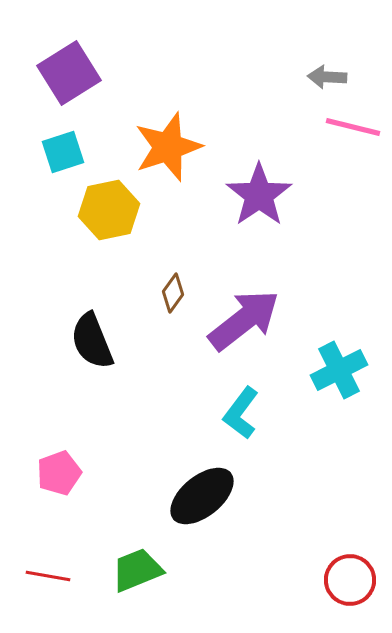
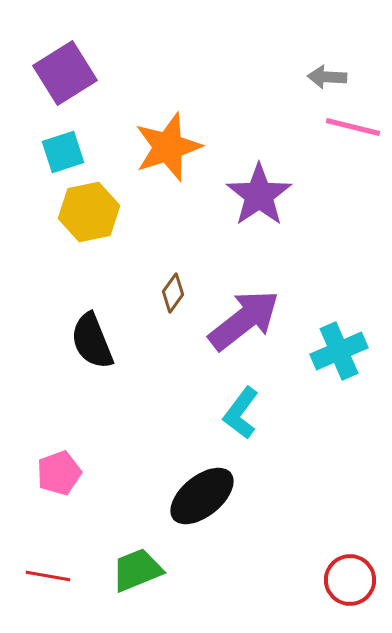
purple square: moved 4 px left
yellow hexagon: moved 20 px left, 2 px down
cyan cross: moved 19 px up; rotated 4 degrees clockwise
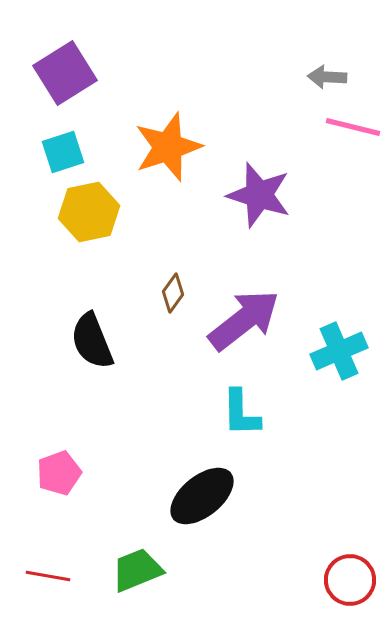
purple star: rotated 20 degrees counterclockwise
cyan L-shape: rotated 38 degrees counterclockwise
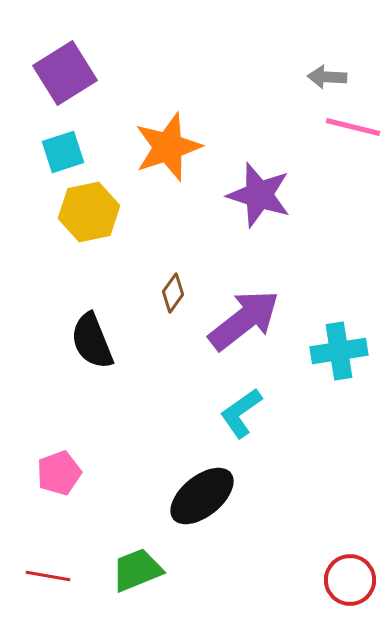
cyan cross: rotated 14 degrees clockwise
cyan L-shape: rotated 56 degrees clockwise
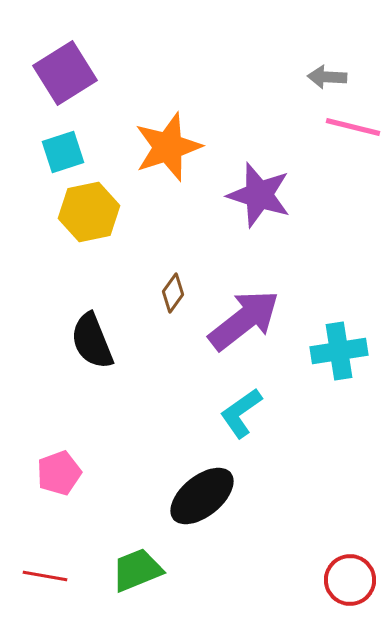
red line: moved 3 px left
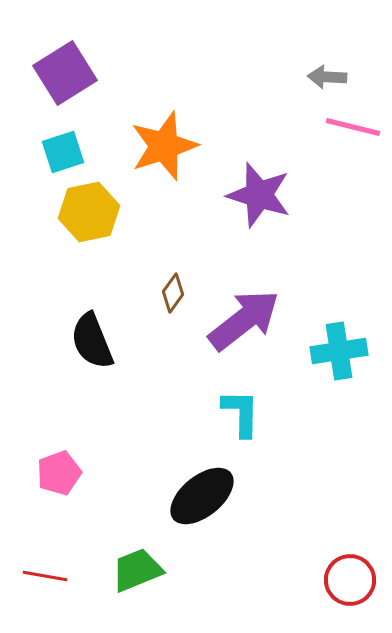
orange star: moved 4 px left, 1 px up
cyan L-shape: rotated 126 degrees clockwise
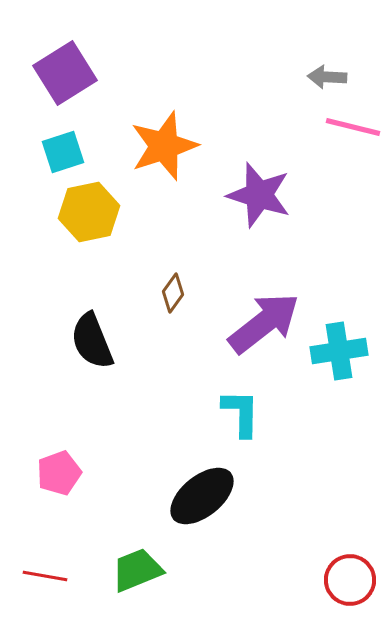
purple arrow: moved 20 px right, 3 px down
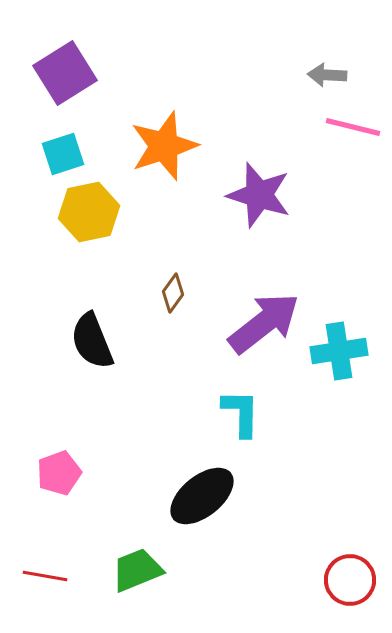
gray arrow: moved 2 px up
cyan square: moved 2 px down
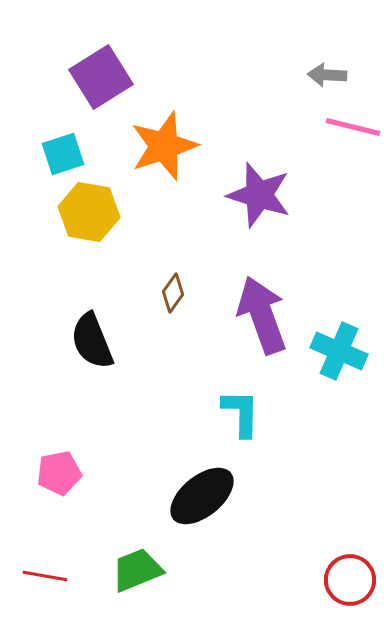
purple square: moved 36 px right, 4 px down
yellow hexagon: rotated 22 degrees clockwise
purple arrow: moved 2 px left, 8 px up; rotated 72 degrees counterclockwise
cyan cross: rotated 32 degrees clockwise
pink pentagon: rotated 9 degrees clockwise
